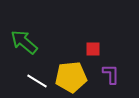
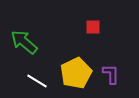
red square: moved 22 px up
yellow pentagon: moved 5 px right, 4 px up; rotated 20 degrees counterclockwise
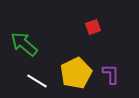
red square: rotated 21 degrees counterclockwise
green arrow: moved 2 px down
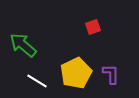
green arrow: moved 1 px left, 1 px down
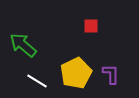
red square: moved 2 px left, 1 px up; rotated 21 degrees clockwise
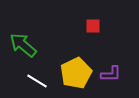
red square: moved 2 px right
purple L-shape: rotated 90 degrees clockwise
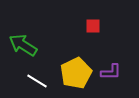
green arrow: rotated 8 degrees counterclockwise
purple L-shape: moved 2 px up
